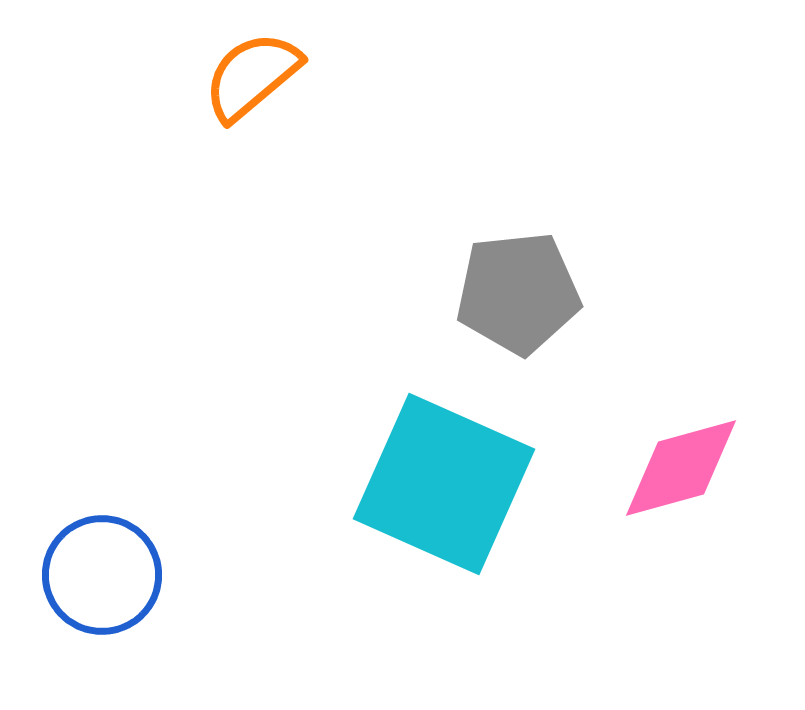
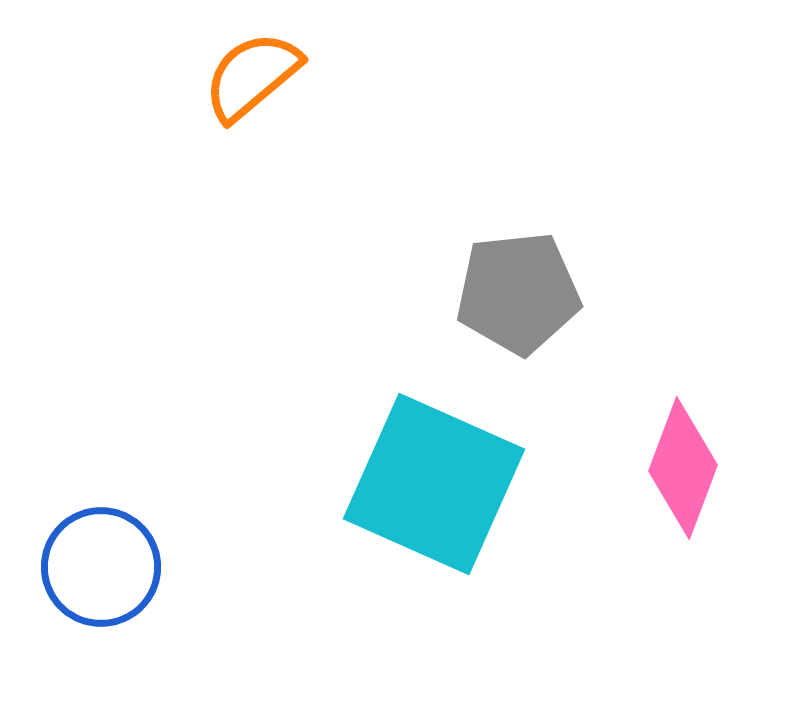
pink diamond: moved 2 px right; rotated 54 degrees counterclockwise
cyan square: moved 10 px left
blue circle: moved 1 px left, 8 px up
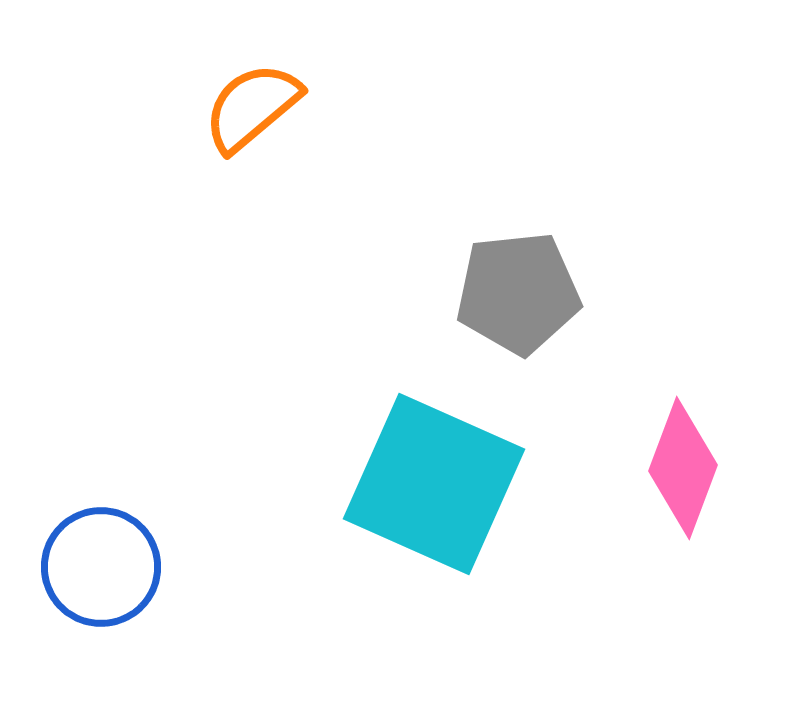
orange semicircle: moved 31 px down
